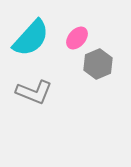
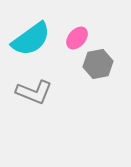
cyan semicircle: moved 1 px down; rotated 12 degrees clockwise
gray hexagon: rotated 12 degrees clockwise
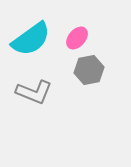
gray hexagon: moved 9 px left, 6 px down
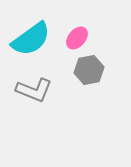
gray L-shape: moved 2 px up
